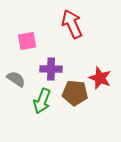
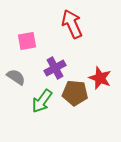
purple cross: moved 4 px right, 1 px up; rotated 30 degrees counterclockwise
gray semicircle: moved 2 px up
green arrow: rotated 15 degrees clockwise
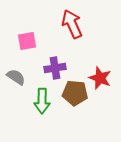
purple cross: rotated 20 degrees clockwise
green arrow: rotated 35 degrees counterclockwise
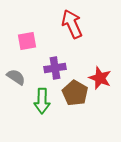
brown pentagon: rotated 25 degrees clockwise
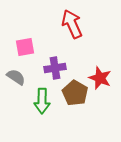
pink square: moved 2 px left, 6 px down
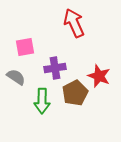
red arrow: moved 2 px right, 1 px up
red star: moved 1 px left, 2 px up
brown pentagon: rotated 15 degrees clockwise
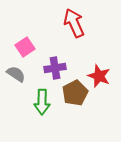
pink square: rotated 24 degrees counterclockwise
gray semicircle: moved 3 px up
green arrow: moved 1 px down
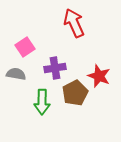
gray semicircle: rotated 24 degrees counterclockwise
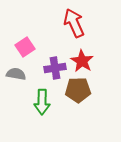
red star: moved 17 px left, 15 px up; rotated 10 degrees clockwise
brown pentagon: moved 3 px right, 3 px up; rotated 25 degrees clockwise
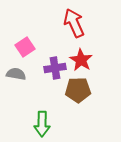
red star: moved 1 px left, 1 px up
green arrow: moved 22 px down
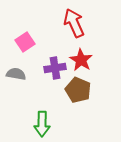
pink square: moved 5 px up
brown pentagon: rotated 25 degrees clockwise
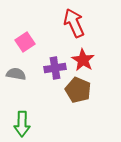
red star: moved 2 px right
green arrow: moved 20 px left
